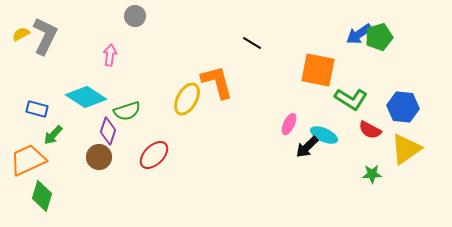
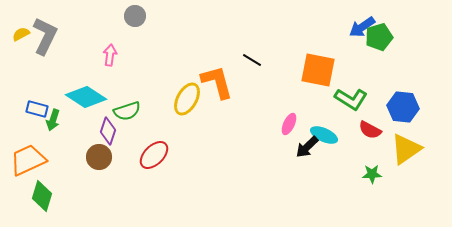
blue arrow: moved 3 px right, 7 px up
black line: moved 17 px down
green arrow: moved 15 px up; rotated 25 degrees counterclockwise
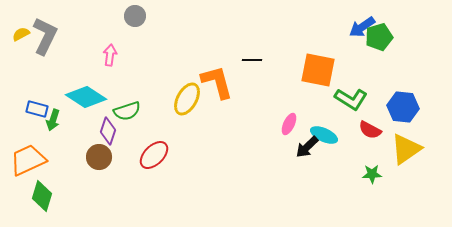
black line: rotated 30 degrees counterclockwise
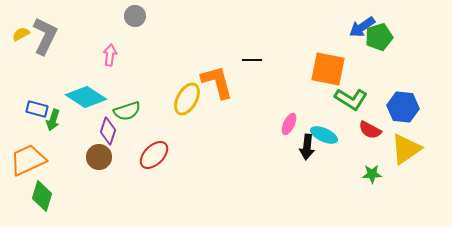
orange square: moved 10 px right, 1 px up
black arrow: rotated 40 degrees counterclockwise
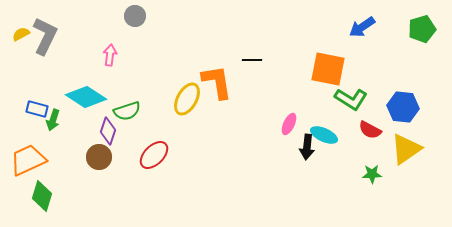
green pentagon: moved 43 px right, 8 px up
orange L-shape: rotated 6 degrees clockwise
